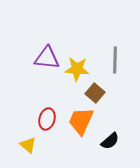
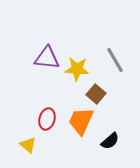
gray line: rotated 32 degrees counterclockwise
brown square: moved 1 px right, 1 px down
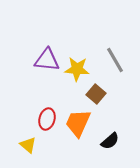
purple triangle: moved 2 px down
orange trapezoid: moved 3 px left, 2 px down
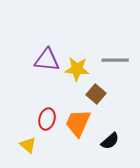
gray line: rotated 60 degrees counterclockwise
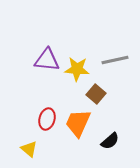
gray line: rotated 12 degrees counterclockwise
yellow triangle: moved 1 px right, 4 px down
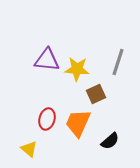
gray line: moved 3 px right, 2 px down; rotated 60 degrees counterclockwise
brown square: rotated 24 degrees clockwise
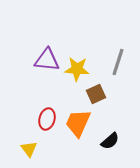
yellow triangle: rotated 12 degrees clockwise
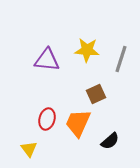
gray line: moved 3 px right, 3 px up
yellow star: moved 10 px right, 19 px up
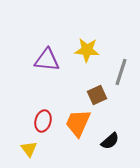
gray line: moved 13 px down
brown square: moved 1 px right, 1 px down
red ellipse: moved 4 px left, 2 px down
